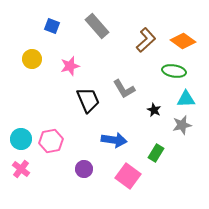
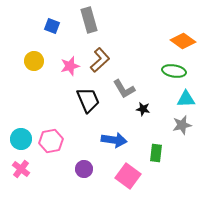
gray rectangle: moved 8 px left, 6 px up; rotated 25 degrees clockwise
brown L-shape: moved 46 px left, 20 px down
yellow circle: moved 2 px right, 2 px down
black star: moved 11 px left, 1 px up; rotated 16 degrees counterclockwise
green rectangle: rotated 24 degrees counterclockwise
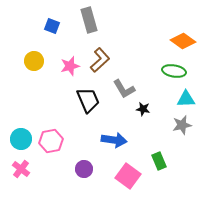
green rectangle: moved 3 px right, 8 px down; rotated 30 degrees counterclockwise
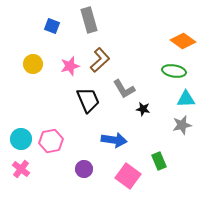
yellow circle: moved 1 px left, 3 px down
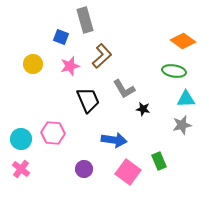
gray rectangle: moved 4 px left
blue square: moved 9 px right, 11 px down
brown L-shape: moved 2 px right, 4 px up
pink hexagon: moved 2 px right, 8 px up; rotated 15 degrees clockwise
pink square: moved 4 px up
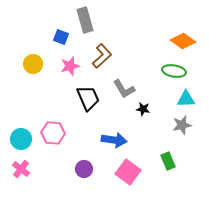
black trapezoid: moved 2 px up
green rectangle: moved 9 px right
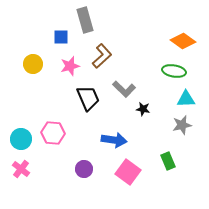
blue square: rotated 21 degrees counterclockwise
gray L-shape: rotated 15 degrees counterclockwise
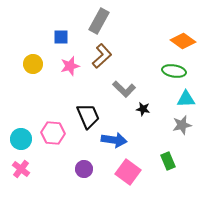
gray rectangle: moved 14 px right, 1 px down; rotated 45 degrees clockwise
black trapezoid: moved 18 px down
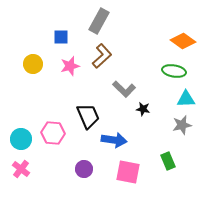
pink square: rotated 25 degrees counterclockwise
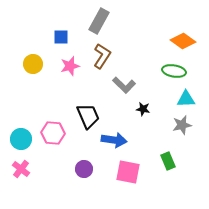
brown L-shape: rotated 15 degrees counterclockwise
gray L-shape: moved 4 px up
